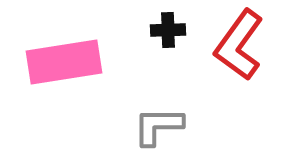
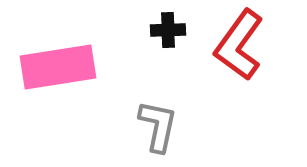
pink rectangle: moved 6 px left, 5 px down
gray L-shape: rotated 102 degrees clockwise
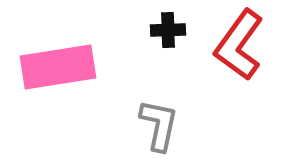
gray L-shape: moved 1 px right, 1 px up
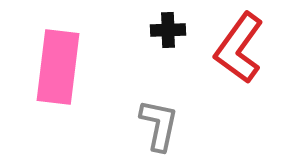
red L-shape: moved 3 px down
pink rectangle: rotated 74 degrees counterclockwise
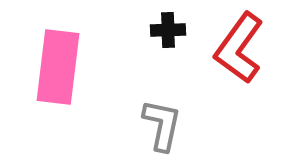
gray L-shape: moved 3 px right
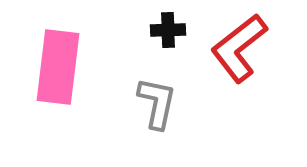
red L-shape: rotated 16 degrees clockwise
gray L-shape: moved 5 px left, 22 px up
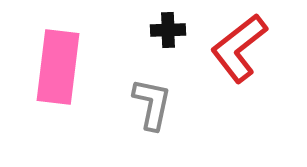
gray L-shape: moved 5 px left, 1 px down
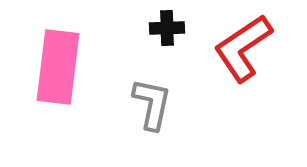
black cross: moved 1 px left, 2 px up
red L-shape: moved 4 px right; rotated 4 degrees clockwise
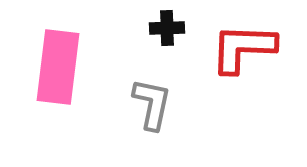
red L-shape: rotated 36 degrees clockwise
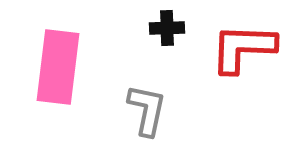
gray L-shape: moved 5 px left, 6 px down
